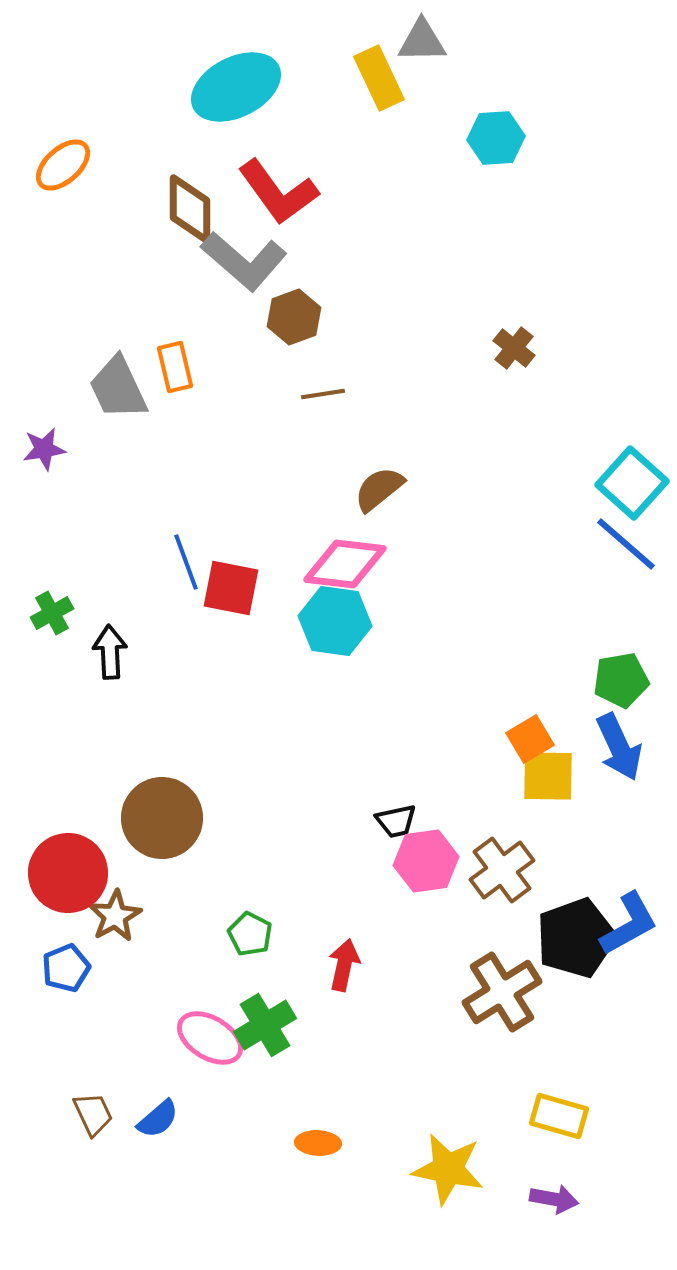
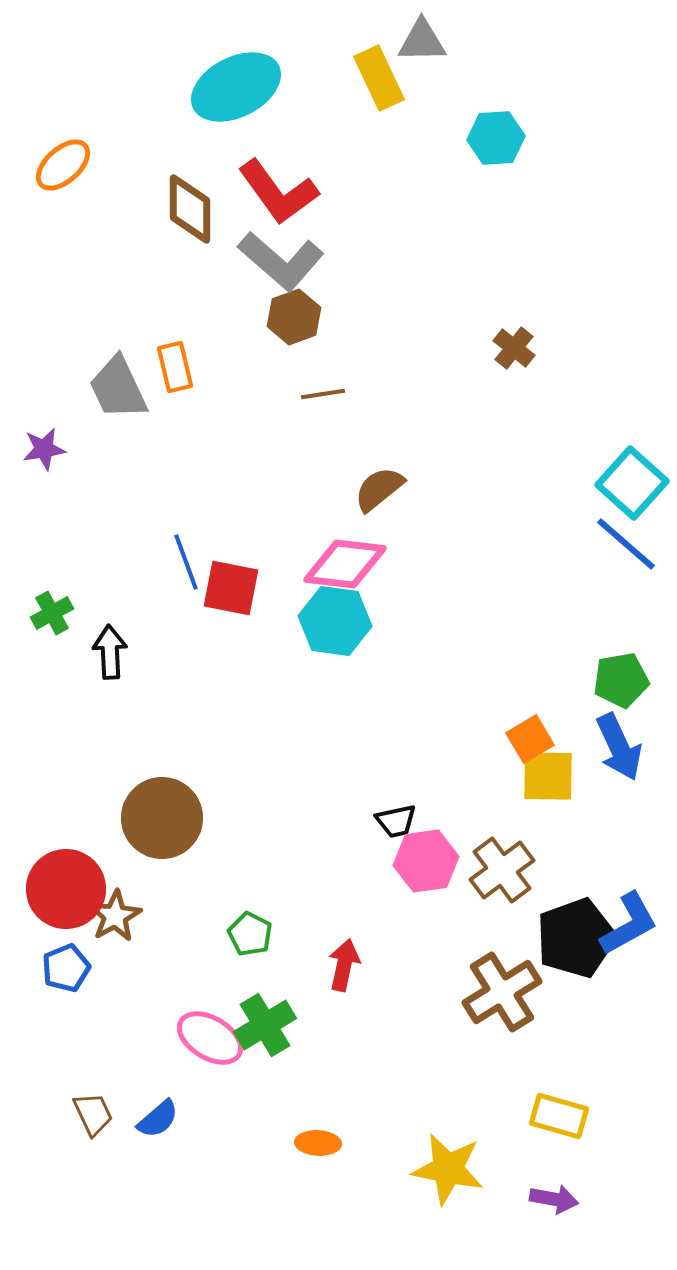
gray L-shape at (244, 261): moved 37 px right
red circle at (68, 873): moved 2 px left, 16 px down
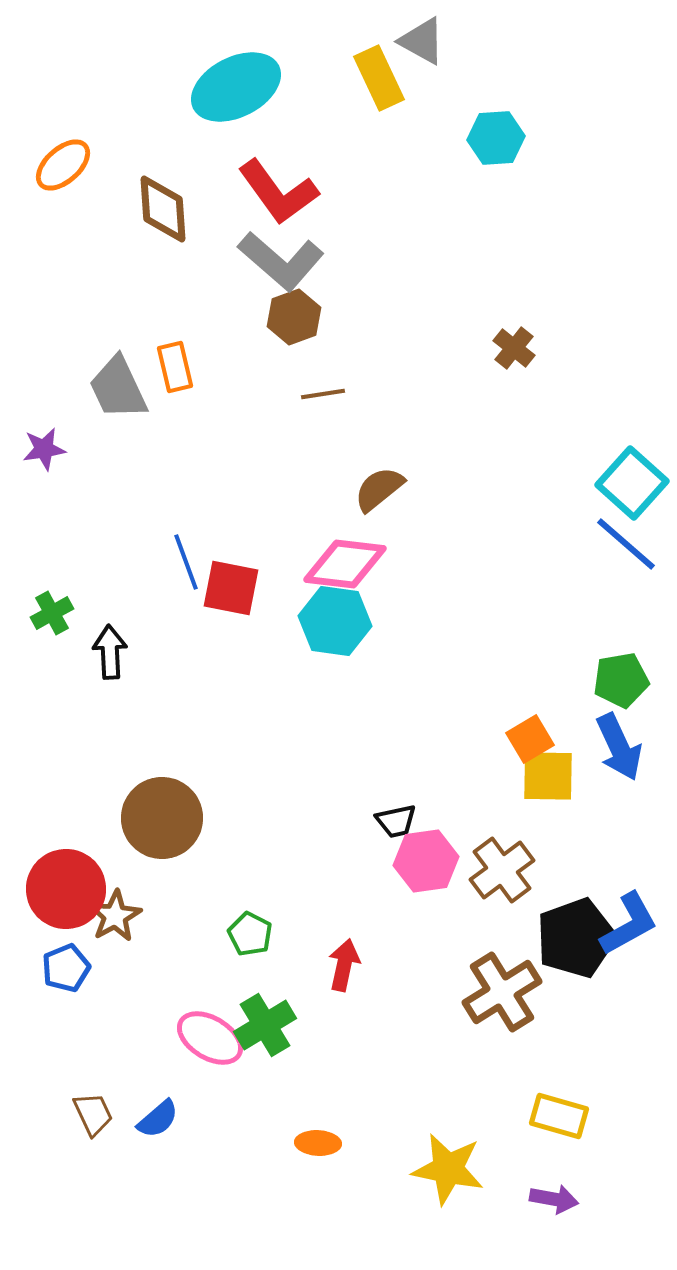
gray triangle at (422, 41): rotated 30 degrees clockwise
brown diamond at (190, 209): moved 27 px left; rotated 4 degrees counterclockwise
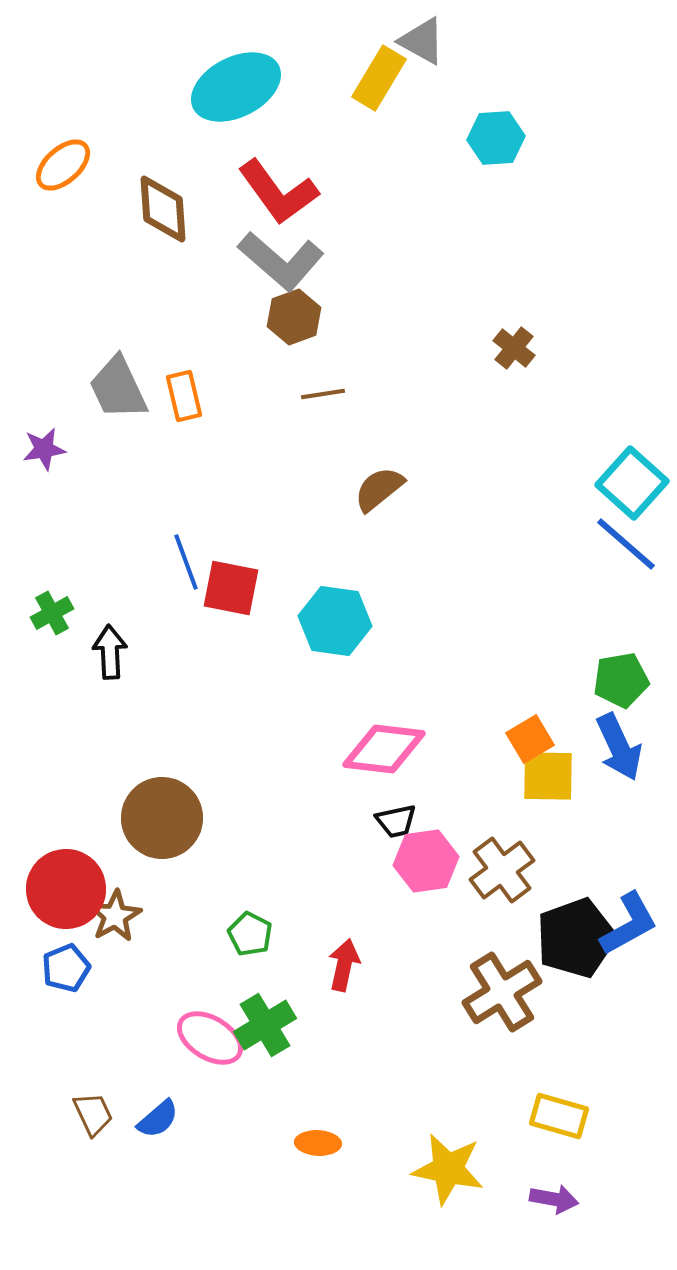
yellow rectangle at (379, 78): rotated 56 degrees clockwise
orange rectangle at (175, 367): moved 9 px right, 29 px down
pink diamond at (345, 564): moved 39 px right, 185 px down
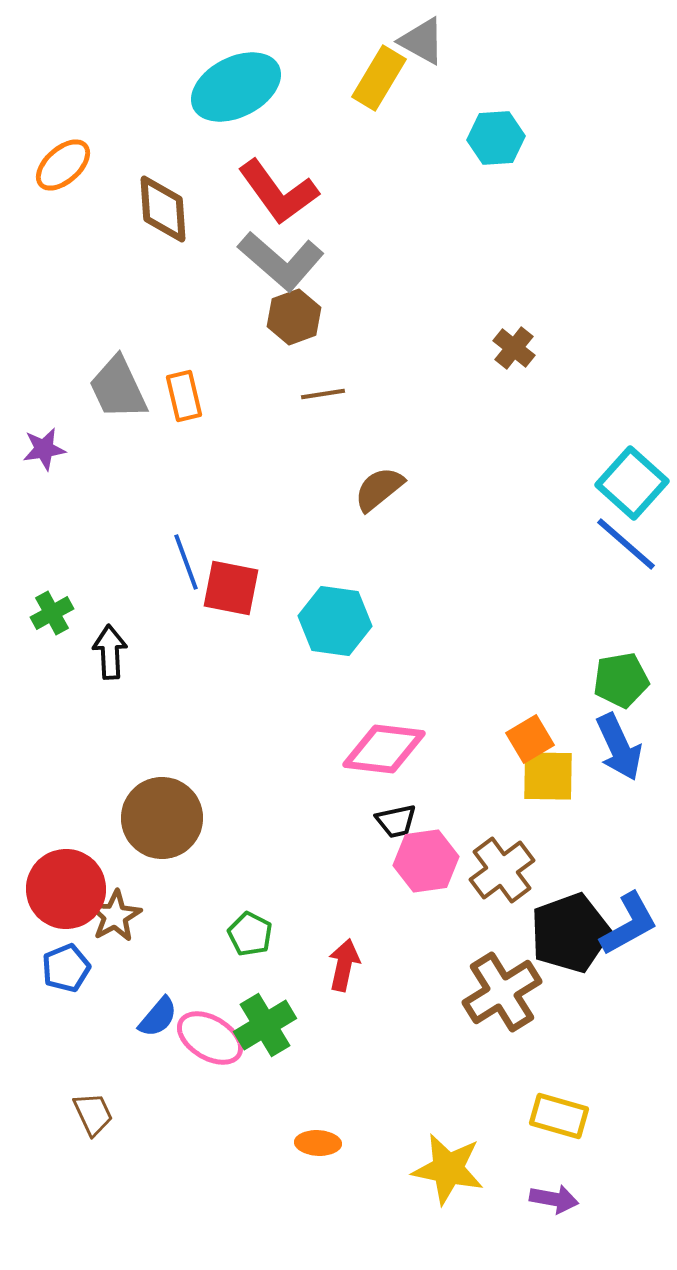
black pentagon at (576, 938): moved 6 px left, 5 px up
blue semicircle at (158, 1119): moved 102 px up; rotated 9 degrees counterclockwise
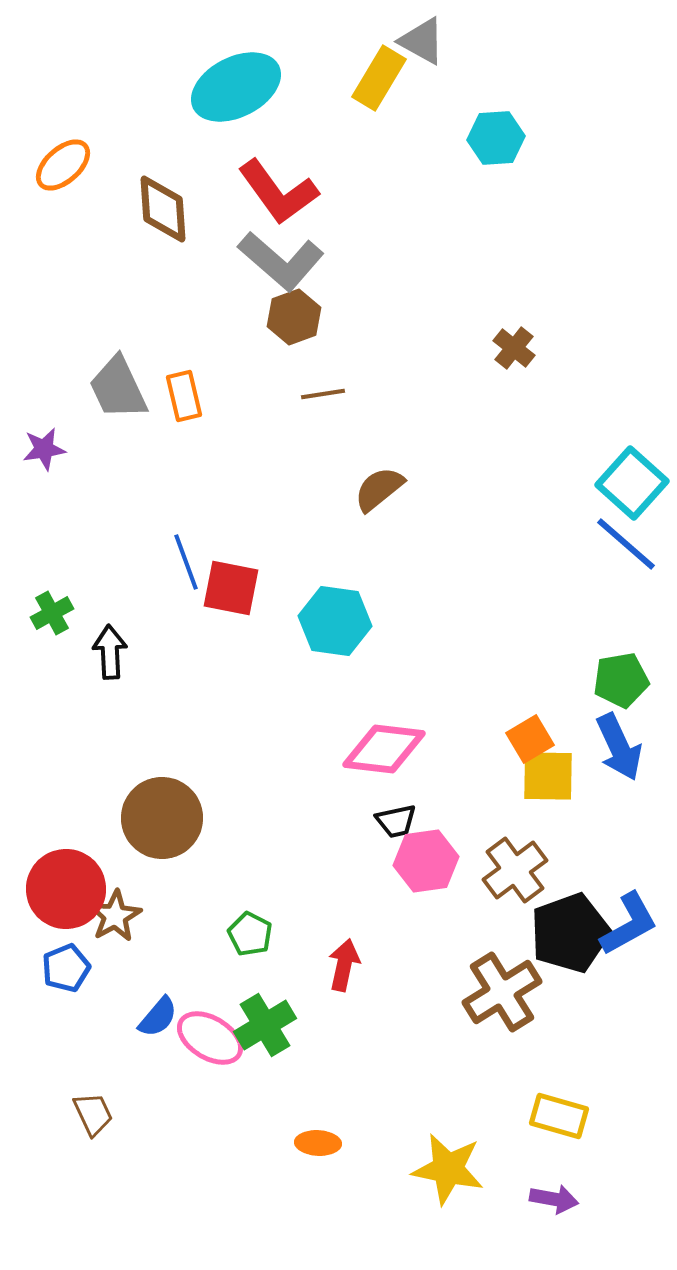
brown cross at (502, 870): moved 13 px right
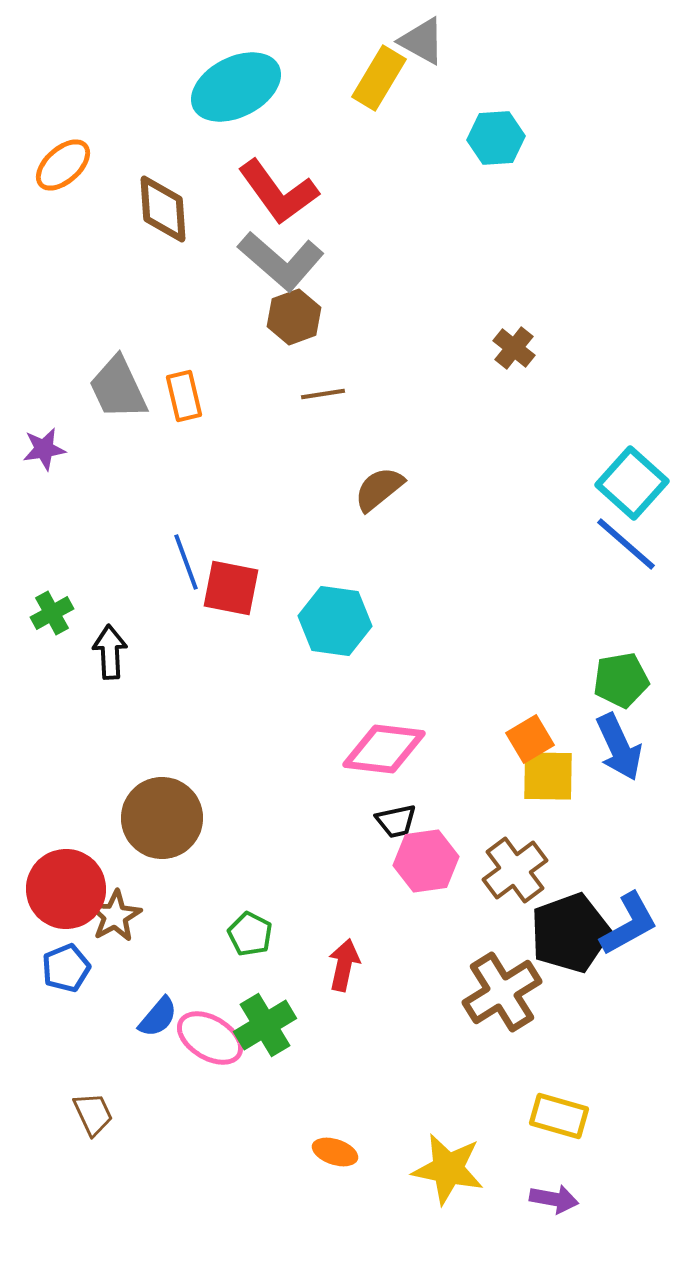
orange ellipse at (318, 1143): moved 17 px right, 9 px down; rotated 15 degrees clockwise
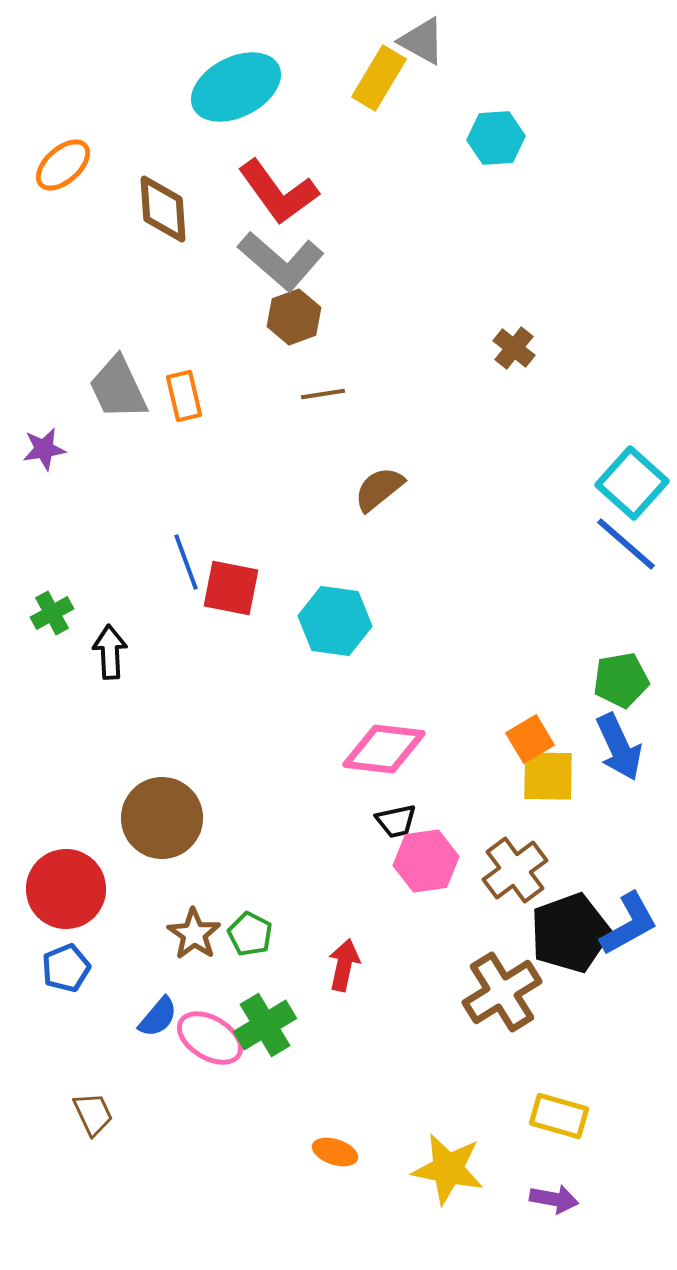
brown star at (115, 916): moved 79 px right, 18 px down; rotated 8 degrees counterclockwise
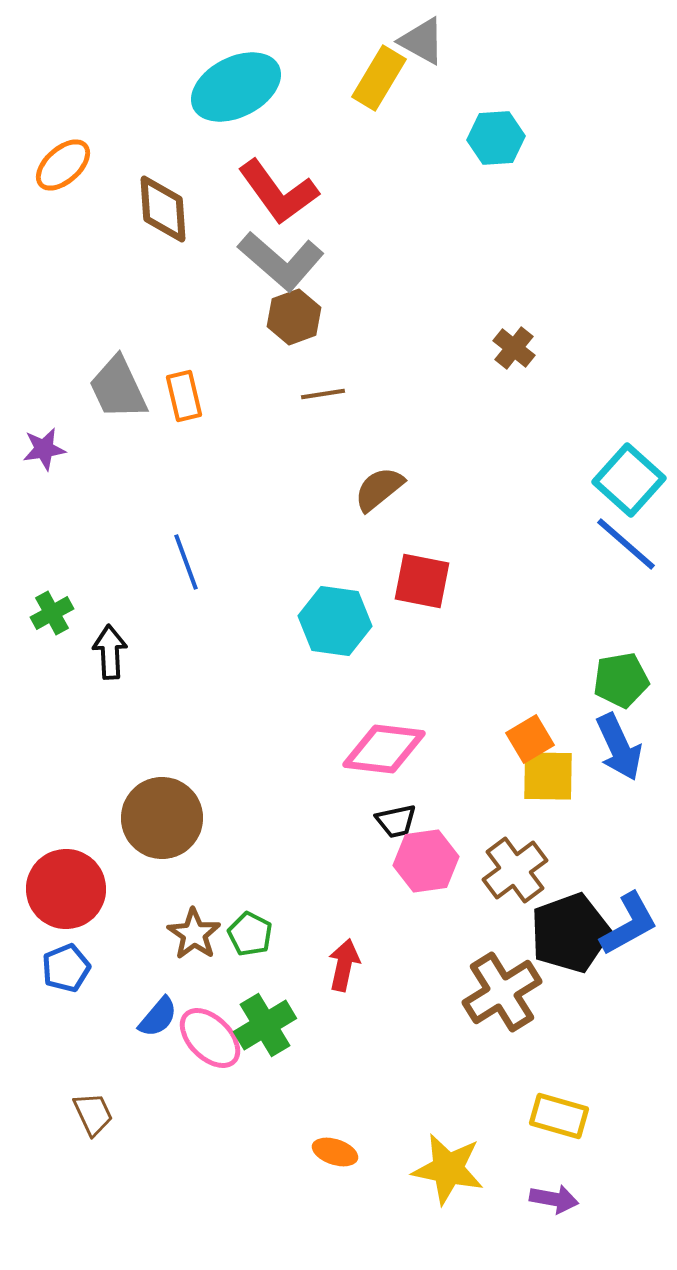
cyan square at (632, 483): moved 3 px left, 3 px up
red square at (231, 588): moved 191 px right, 7 px up
pink ellipse at (210, 1038): rotated 14 degrees clockwise
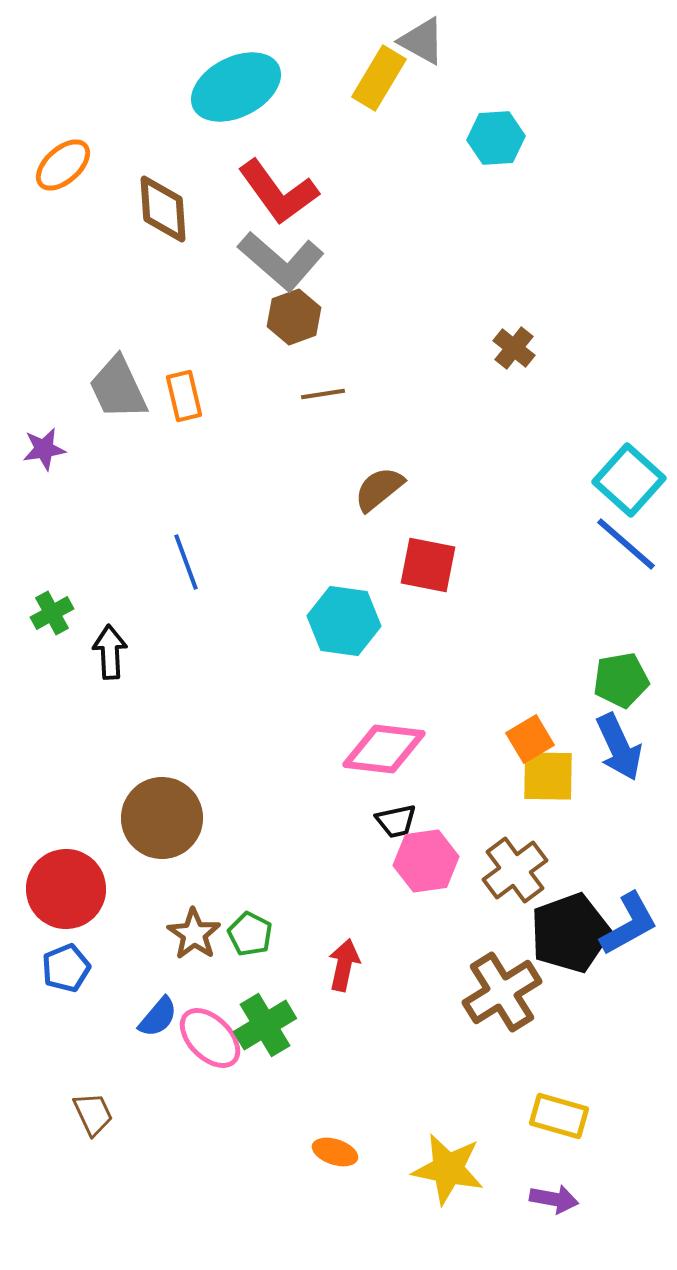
red square at (422, 581): moved 6 px right, 16 px up
cyan hexagon at (335, 621): moved 9 px right
